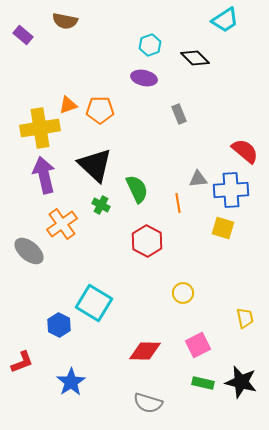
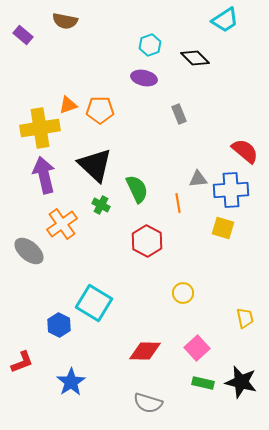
pink square: moved 1 px left, 3 px down; rotated 15 degrees counterclockwise
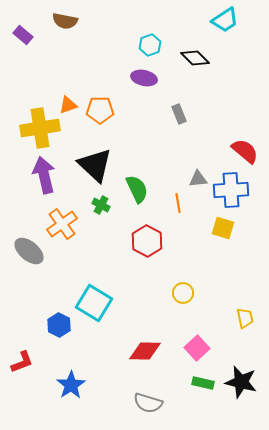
blue star: moved 3 px down
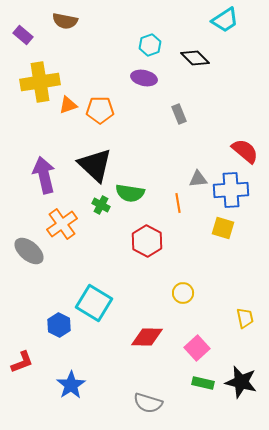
yellow cross: moved 46 px up
green semicircle: moved 7 px left, 4 px down; rotated 124 degrees clockwise
red diamond: moved 2 px right, 14 px up
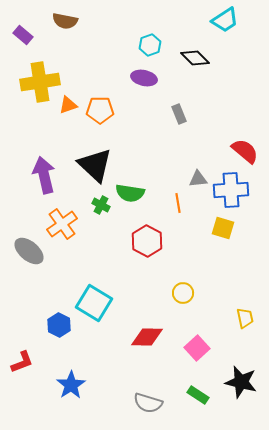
green rectangle: moved 5 px left, 12 px down; rotated 20 degrees clockwise
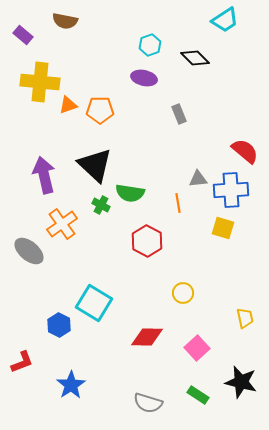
yellow cross: rotated 15 degrees clockwise
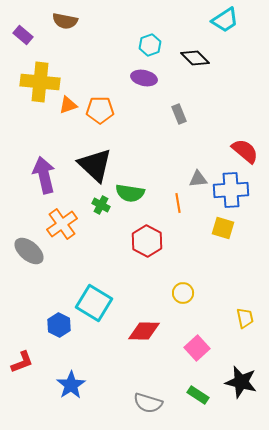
red diamond: moved 3 px left, 6 px up
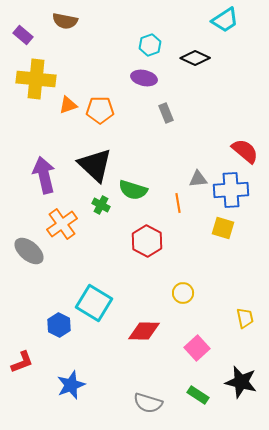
black diamond: rotated 20 degrees counterclockwise
yellow cross: moved 4 px left, 3 px up
gray rectangle: moved 13 px left, 1 px up
green semicircle: moved 3 px right, 3 px up; rotated 8 degrees clockwise
blue star: rotated 12 degrees clockwise
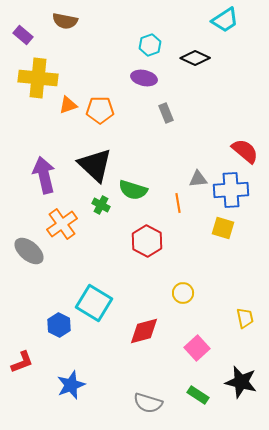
yellow cross: moved 2 px right, 1 px up
red diamond: rotated 16 degrees counterclockwise
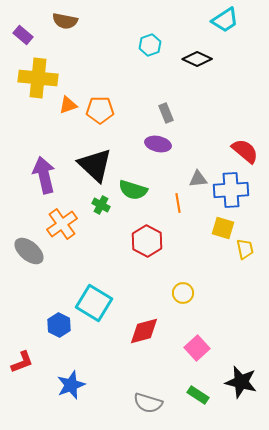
black diamond: moved 2 px right, 1 px down
purple ellipse: moved 14 px right, 66 px down
yellow trapezoid: moved 69 px up
